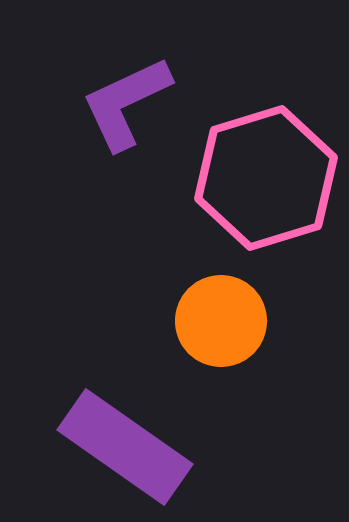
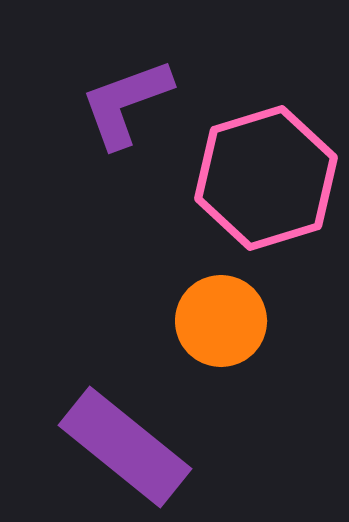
purple L-shape: rotated 5 degrees clockwise
purple rectangle: rotated 4 degrees clockwise
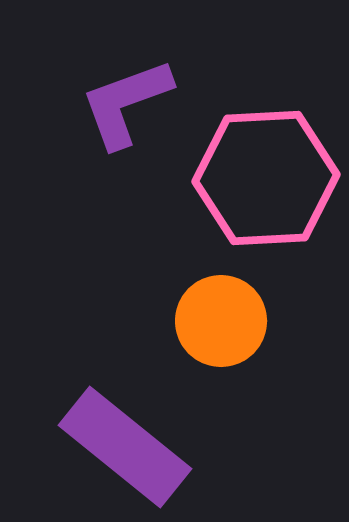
pink hexagon: rotated 14 degrees clockwise
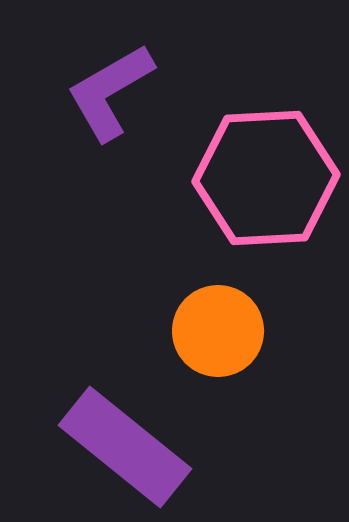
purple L-shape: moved 16 px left, 11 px up; rotated 10 degrees counterclockwise
orange circle: moved 3 px left, 10 px down
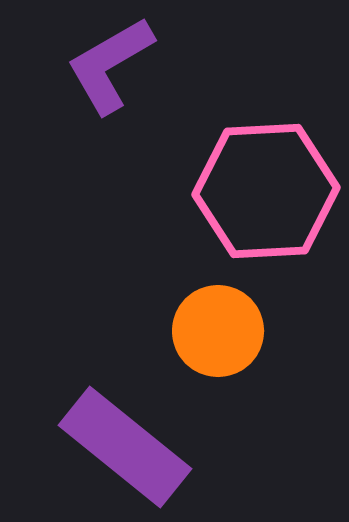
purple L-shape: moved 27 px up
pink hexagon: moved 13 px down
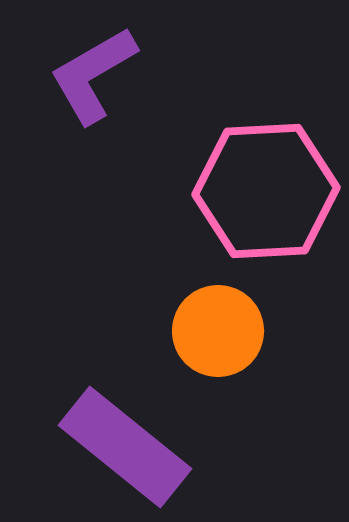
purple L-shape: moved 17 px left, 10 px down
